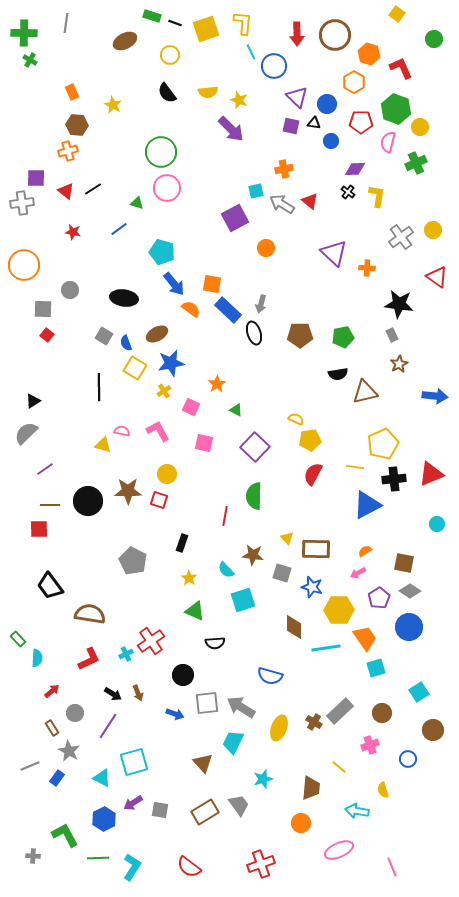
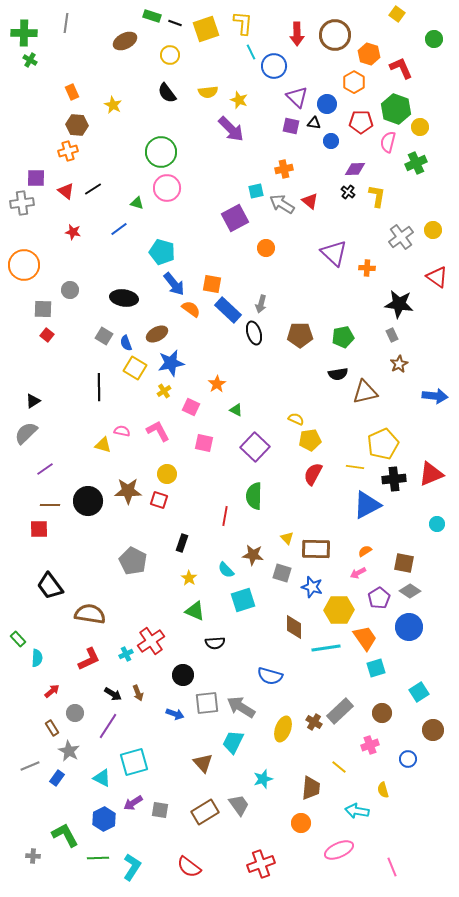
yellow ellipse at (279, 728): moved 4 px right, 1 px down
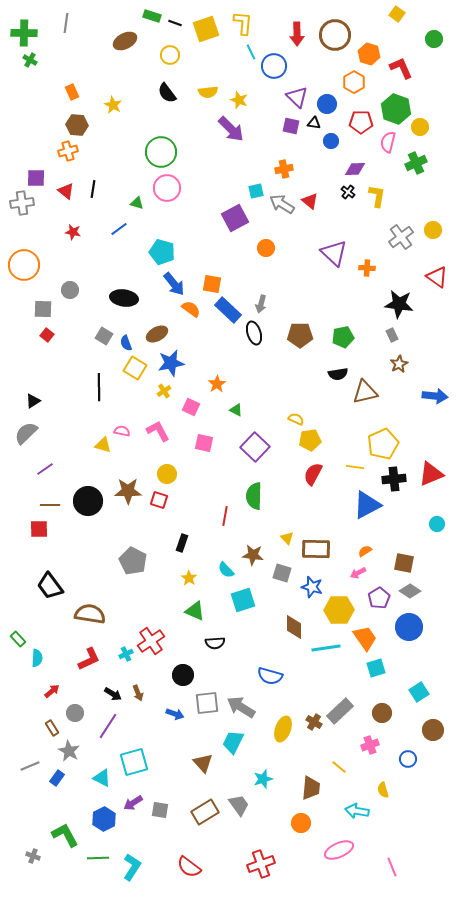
black line at (93, 189): rotated 48 degrees counterclockwise
gray cross at (33, 856): rotated 16 degrees clockwise
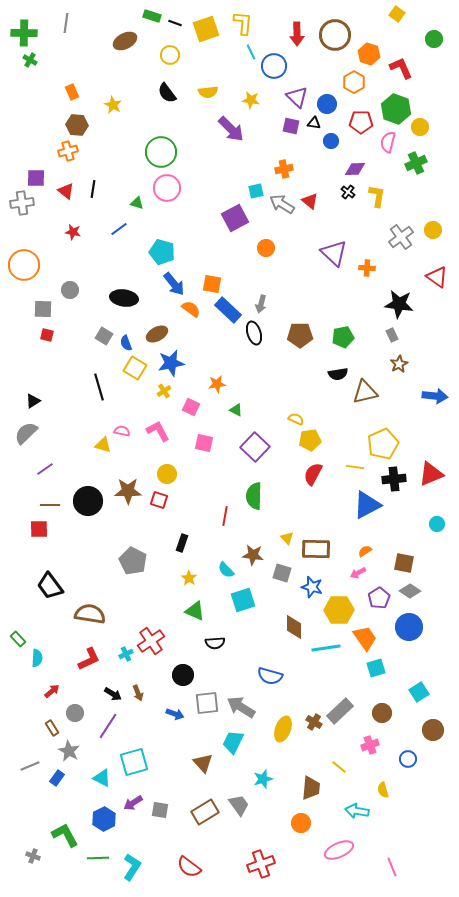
yellow star at (239, 100): moved 12 px right; rotated 12 degrees counterclockwise
red square at (47, 335): rotated 24 degrees counterclockwise
orange star at (217, 384): rotated 24 degrees clockwise
black line at (99, 387): rotated 16 degrees counterclockwise
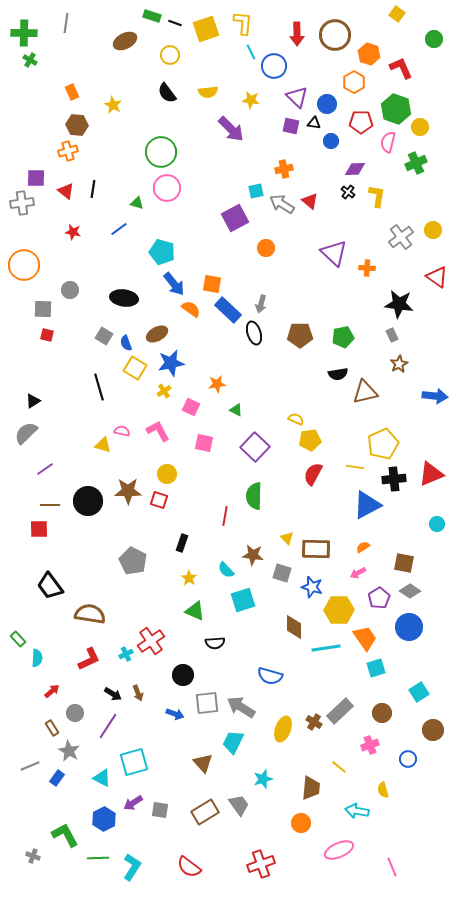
orange semicircle at (365, 551): moved 2 px left, 4 px up
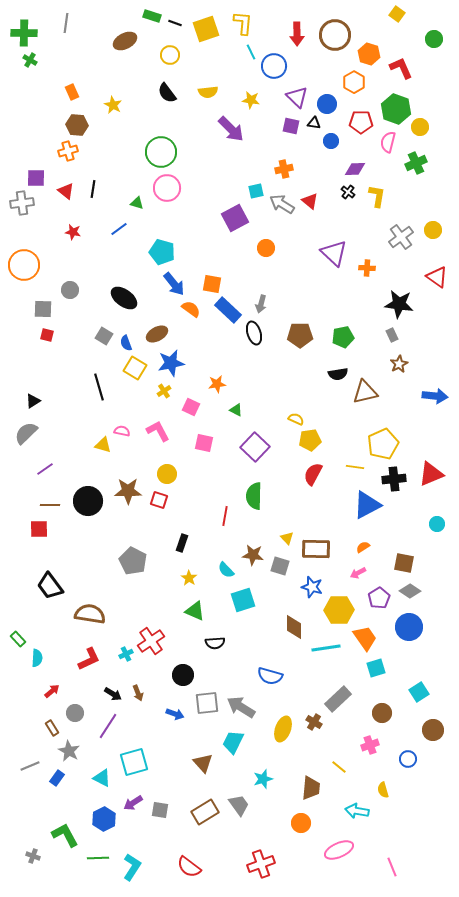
black ellipse at (124, 298): rotated 28 degrees clockwise
gray square at (282, 573): moved 2 px left, 7 px up
gray rectangle at (340, 711): moved 2 px left, 12 px up
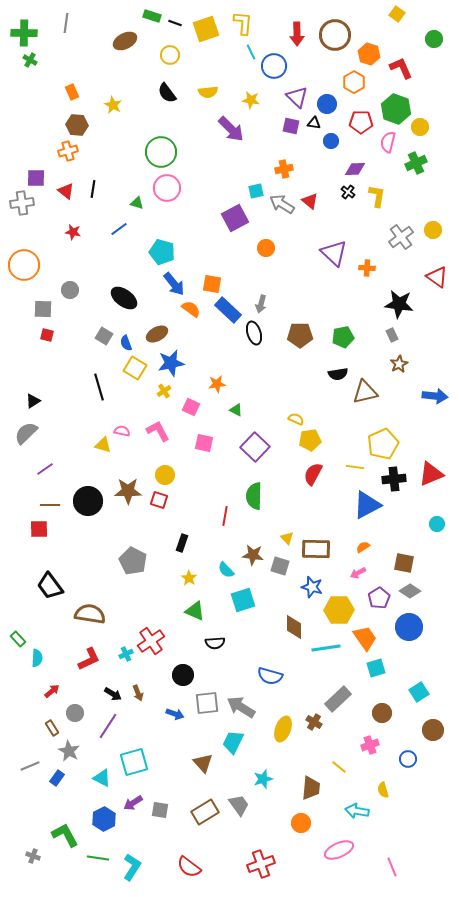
yellow circle at (167, 474): moved 2 px left, 1 px down
green line at (98, 858): rotated 10 degrees clockwise
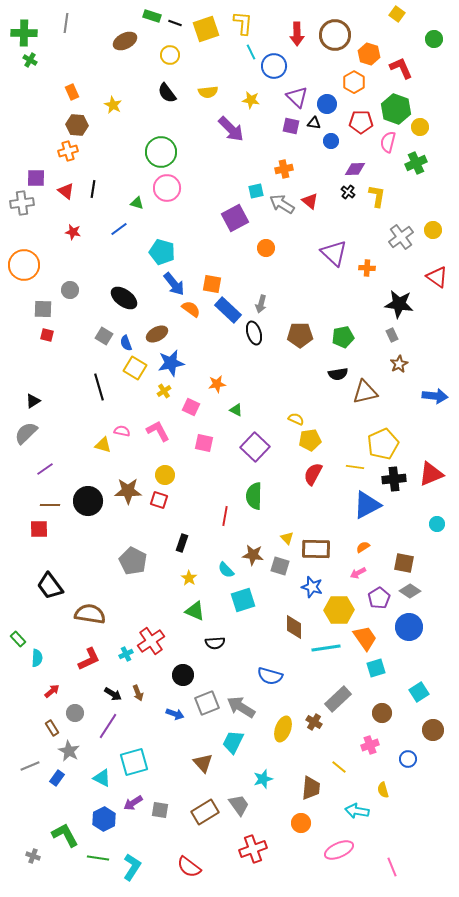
gray square at (207, 703): rotated 15 degrees counterclockwise
red cross at (261, 864): moved 8 px left, 15 px up
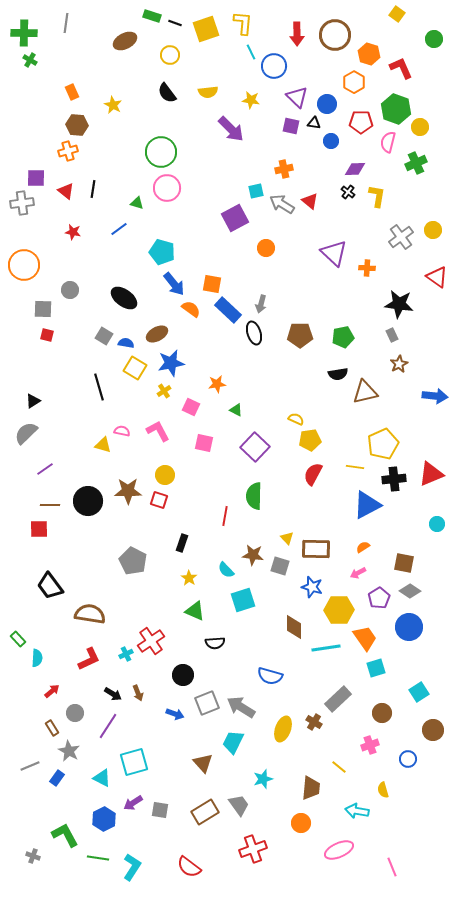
blue semicircle at (126, 343): rotated 119 degrees clockwise
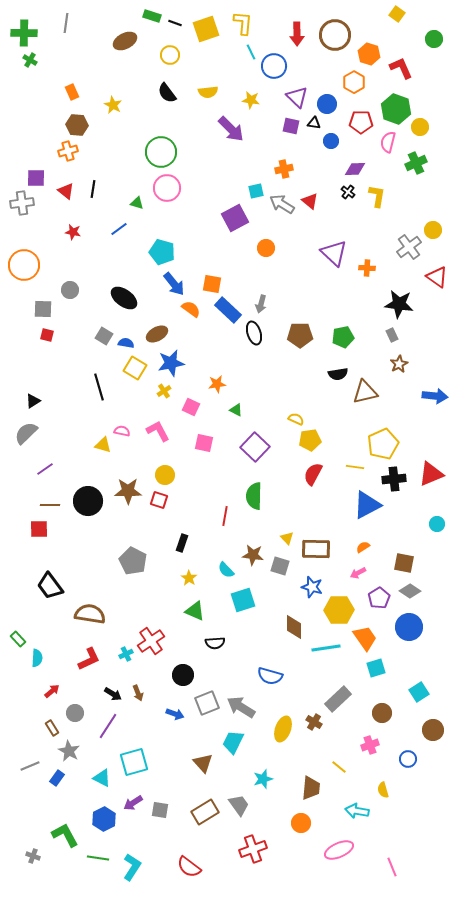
gray cross at (401, 237): moved 8 px right, 10 px down
